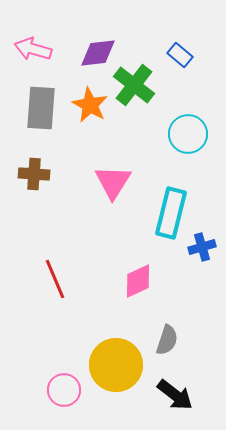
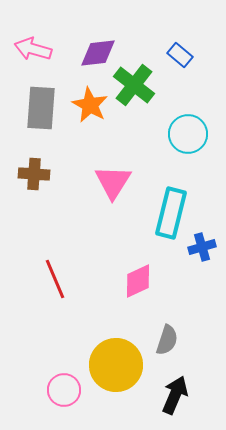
black arrow: rotated 105 degrees counterclockwise
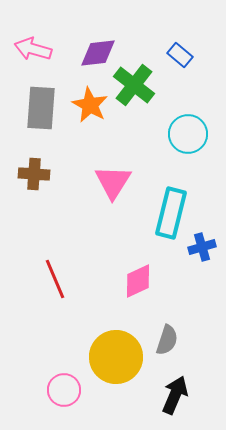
yellow circle: moved 8 px up
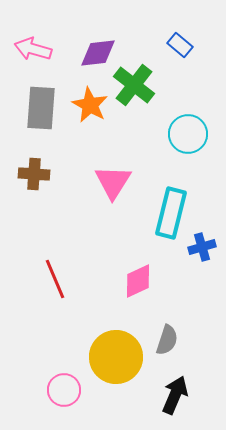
blue rectangle: moved 10 px up
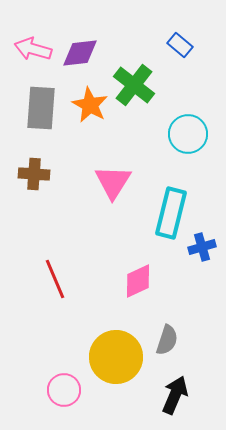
purple diamond: moved 18 px left
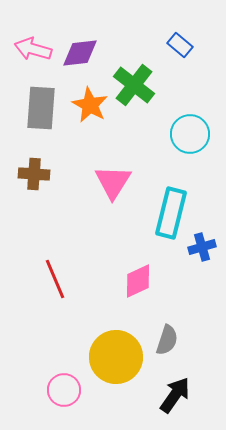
cyan circle: moved 2 px right
black arrow: rotated 12 degrees clockwise
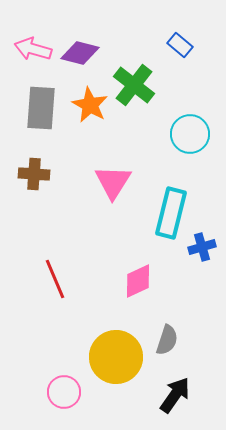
purple diamond: rotated 21 degrees clockwise
pink circle: moved 2 px down
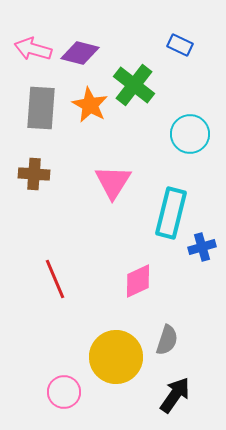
blue rectangle: rotated 15 degrees counterclockwise
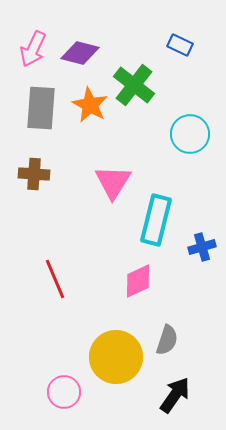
pink arrow: rotated 81 degrees counterclockwise
cyan rectangle: moved 15 px left, 7 px down
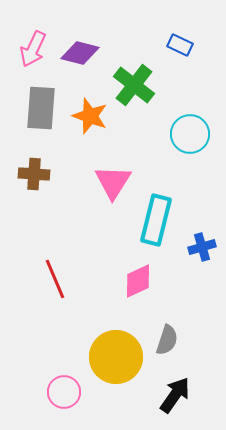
orange star: moved 11 px down; rotated 9 degrees counterclockwise
